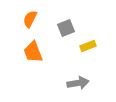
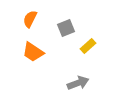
yellow rectangle: rotated 21 degrees counterclockwise
orange trapezoid: rotated 35 degrees counterclockwise
gray arrow: rotated 10 degrees counterclockwise
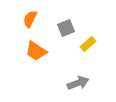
yellow rectangle: moved 2 px up
orange trapezoid: moved 3 px right, 1 px up
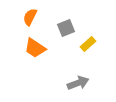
orange semicircle: moved 2 px up
orange trapezoid: moved 1 px left, 3 px up
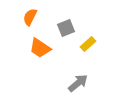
orange trapezoid: moved 5 px right
gray arrow: rotated 20 degrees counterclockwise
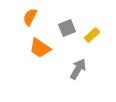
gray square: moved 1 px right
yellow rectangle: moved 4 px right, 9 px up
gray arrow: moved 14 px up; rotated 20 degrees counterclockwise
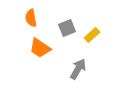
orange semicircle: moved 1 px right, 1 px down; rotated 36 degrees counterclockwise
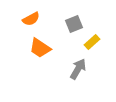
orange semicircle: moved 1 px down; rotated 108 degrees counterclockwise
gray square: moved 7 px right, 4 px up
yellow rectangle: moved 7 px down
